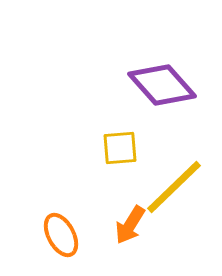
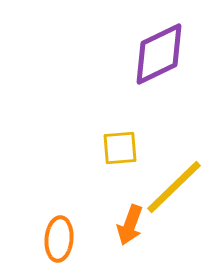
purple diamond: moved 3 px left, 31 px up; rotated 74 degrees counterclockwise
orange arrow: rotated 12 degrees counterclockwise
orange ellipse: moved 2 px left, 4 px down; rotated 33 degrees clockwise
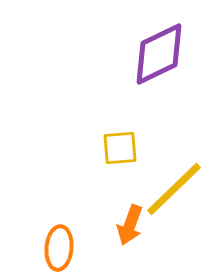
yellow line: moved 2 px down
orange ellipse: moved 9 px down
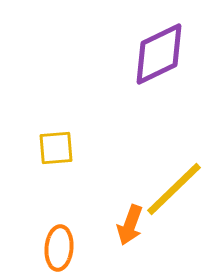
yellow square: moved 64 px left
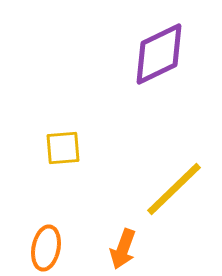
yellow square: moved 7 px right
orange arrow: moved 7 px left, 24 px down
orange ellipse: moved 13 px left; rotated 6 degrees clockwise
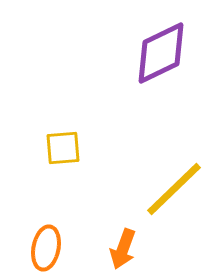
purple diamond: moved 2 px right, 1 px up
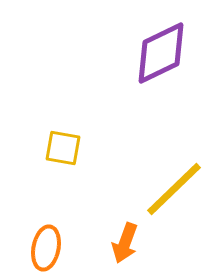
yellow square: rotated 15 degrees clockwise
orange arrow: moved 2 px right, 6 px up
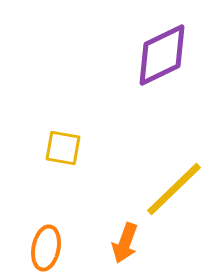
purple diamond: moved 1 px right, 2 px down
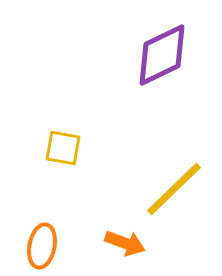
orange arrow: rotated 90 degrees counterclockwise
orange ellipse: moved 4 px left, 2 px up
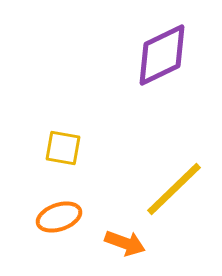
orange ellipse: moved 17 px right, 29 px up; rotated 60 degrees clockwise
